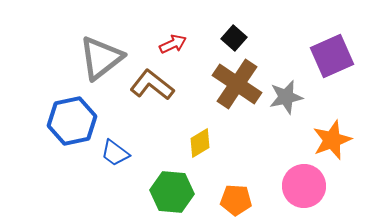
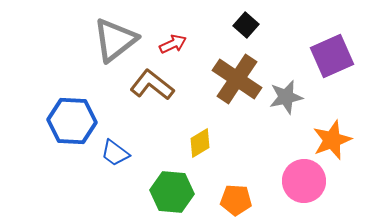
black square: moved 12 px right, 13 px up
gray triangle: moved 14 px right, 18 px up
brown cross: moved 5 px up
blue hexagon: rotated 15 degrees clockwise
pink circle: moved 5 px up
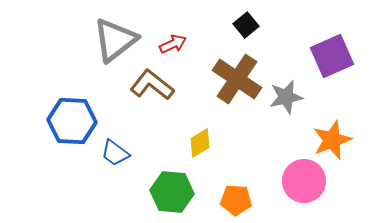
black square: rotated 10 degrees clockwise
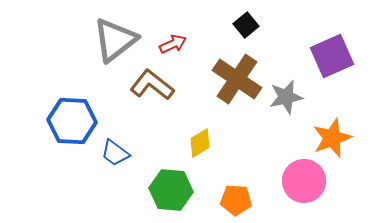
orange star: moved 2 px up
green hexagon: moved 1 px left, 2 px up
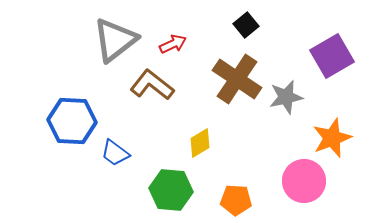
purple square: rotated 6 degrees counterclockwise
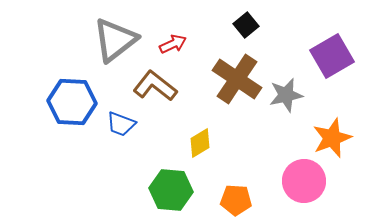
brown L-shape: moved 3 px right, 1 px down
gray star: moved 2 px up
blue hexagon: moved 19 px up
blue trapezoid: moved 6 px right, 29 px up; rotated 16 degrees counterclockwise
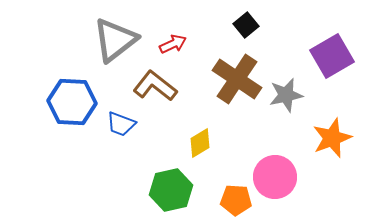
pink circle: moved 29 px left, 4 px up
green hexagon: rotated 18 degrees counterclockwise
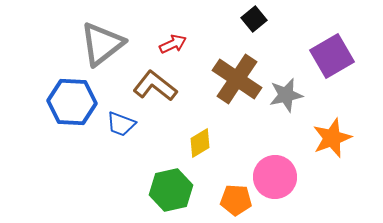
black square: moved 8 px right, 6 px up
gray triangle: moved 13 px left, 4 px down
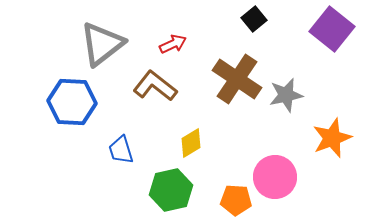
purple square: moved 27 px up; rotated 21 degrees counterclockwise
blue trapezoid: moved 26 px down; rotated 52 degrees clockwise
yellow diamond: moved 9 px left
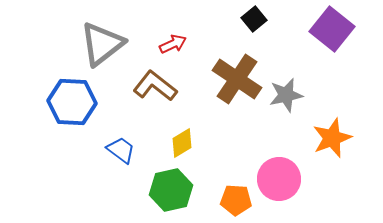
yellow diamond: moved 9 px left
blue trapezoid: rotated 144 degrees clockwise
pink circle: moved 4 px right, 2 px down
